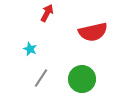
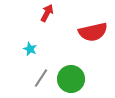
green circle: moved 11 px left
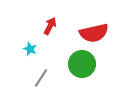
red arrow: moved 3 px right, 13 px down
red semicircle: moved 1 px right, 1 px down
green circle: moved 11 px right, 15 px up
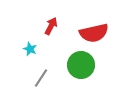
red arrow: moved 1 px right
green circle: moved 1 px left, 1 px down
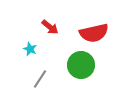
red arrow: moved 1 px left, 1 px down; rotated 102 degrees clockwise
gray line: moved 1 px left, 1 px down
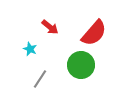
red semicircle: rotated 36 degrees counterclockwise
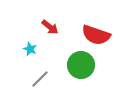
red semicircle: moved 2 px right, 2 px down; rotated 68 degrees clockwise
gray line: rotated 12 degrees clockwise
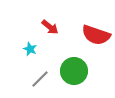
green circle: moved 7 px left, 6 px down
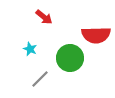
red arrow: moved 6 px left, 10 px up
red semicircle: rotated 20 degrees counterclockwise
green circle: moved 4 px left, 13 px up
